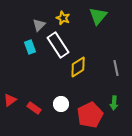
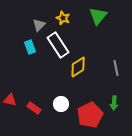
red triangle: rotated 48 degrees clockwise
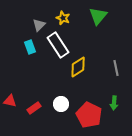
red triangle: moved 1 px down
red rectangle: rotated 72 degrees counterclockwise
red pentagon: moved 1 px left; rotated 20 degrees counterclockwise
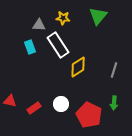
yellow star: rotated 16 degrees counterclockwise
gray triangle: rotated 48 degrees clockwise
gray line: moved 2 px left, 2 px down; rotated 28 degrees clockwise
